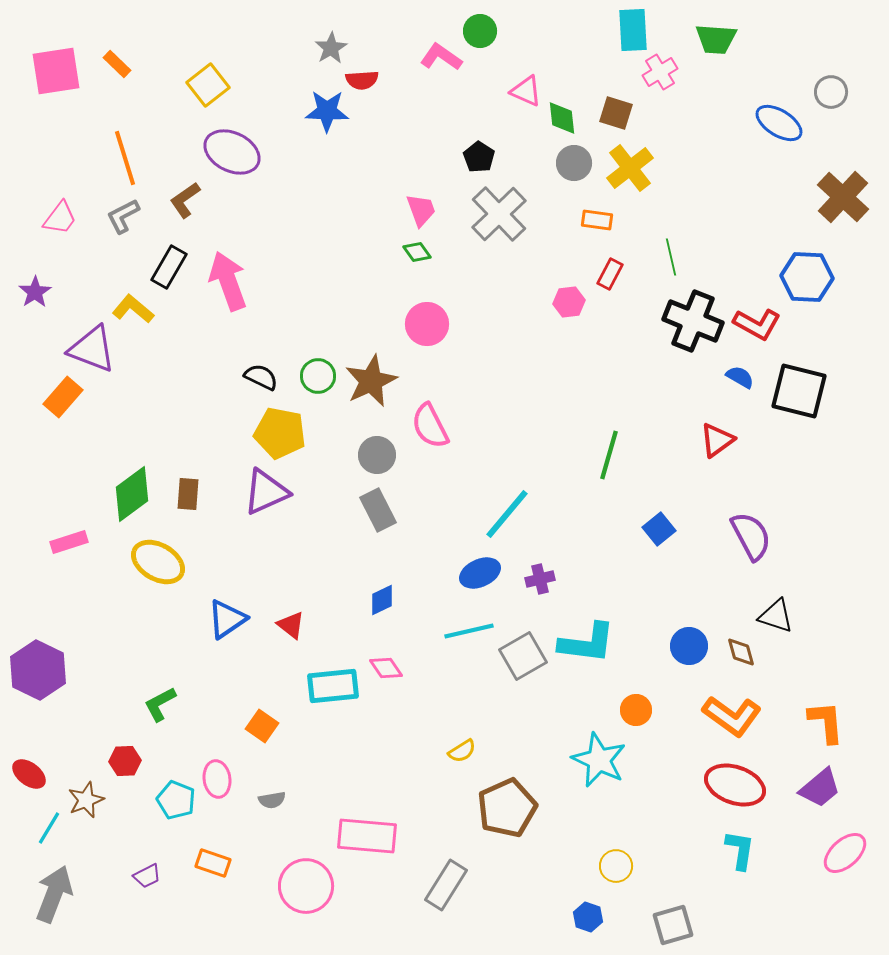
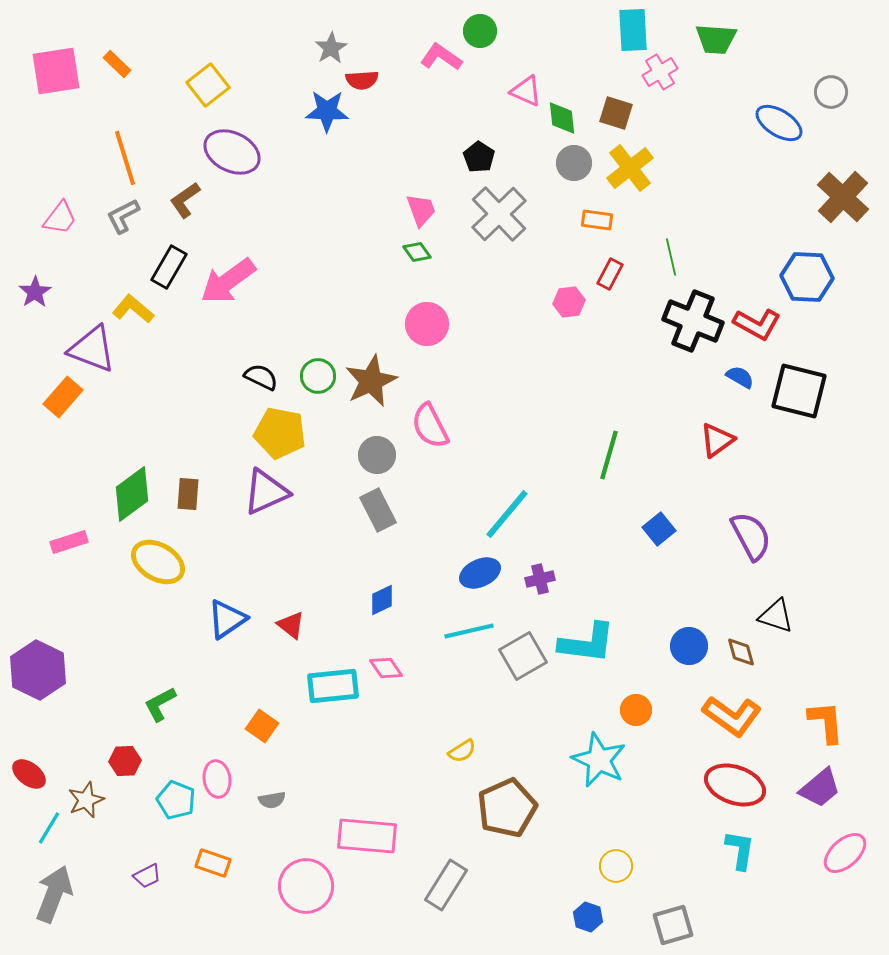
pink arrow at (228, 281): rotated 106 degrees counterclockwise
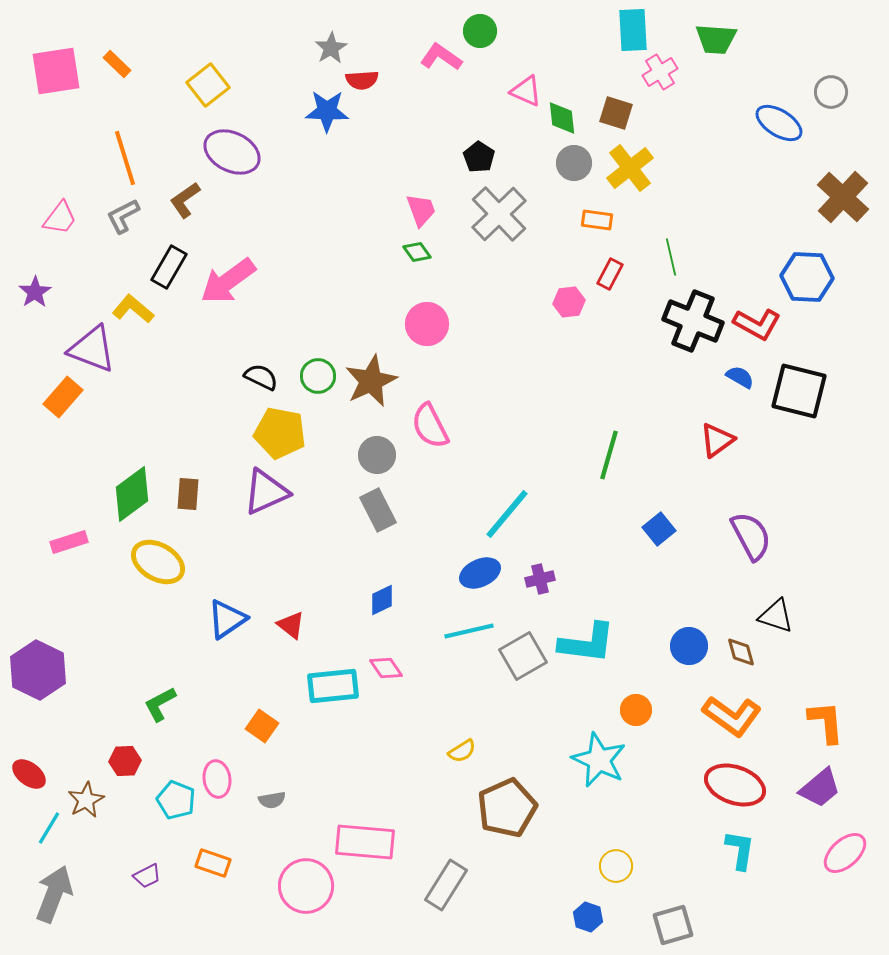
brown star at (86, 800): rotated 6 degrees counterclockwise
pink rectangle at (367, 836): moved 2 px left, 6 px down
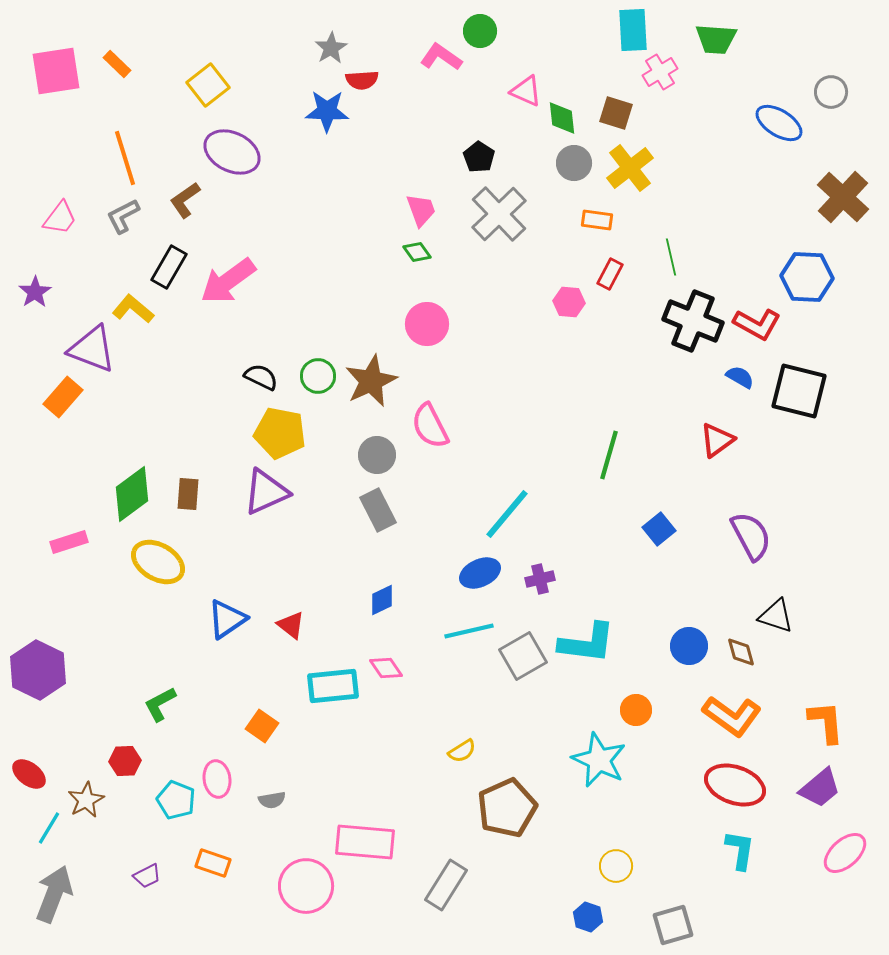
pink hexagon at (569, 302): rotated 12 degrees clockwise
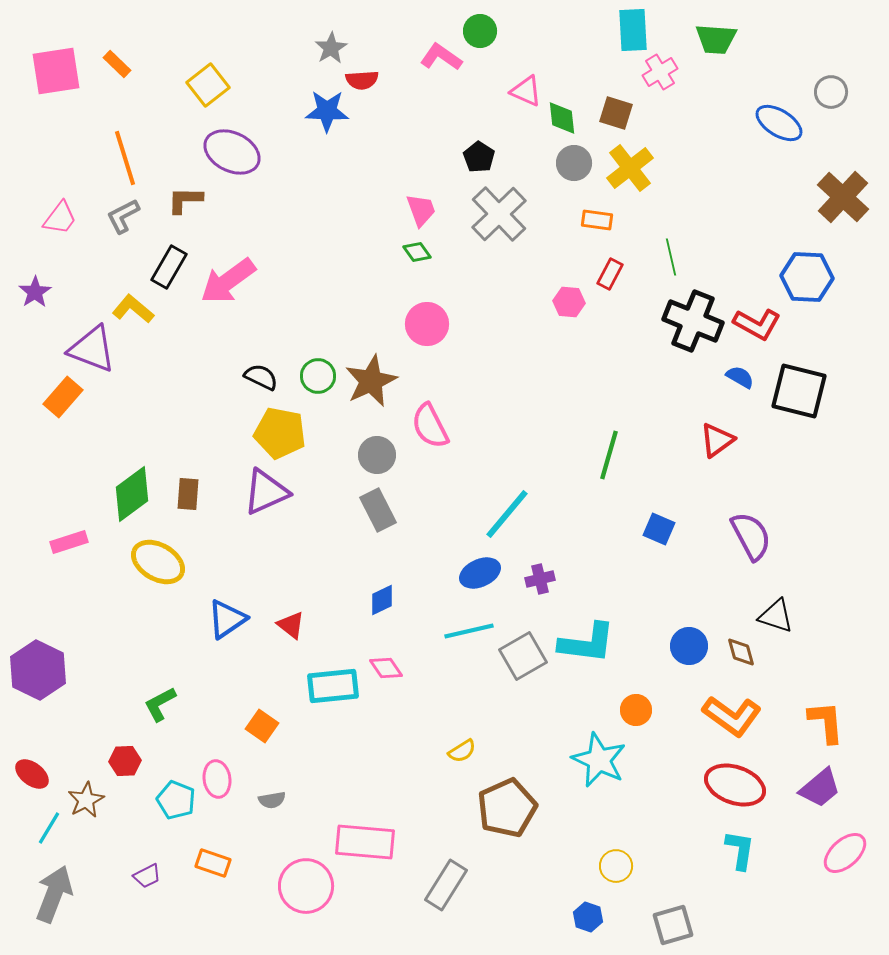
brown L-shape at (185, 200): rotated 36 degrees clockwise
blue square at (659, 529): rotated 28 degrees counterclockwise
red ellipse at (29, 774): moved 3 px right
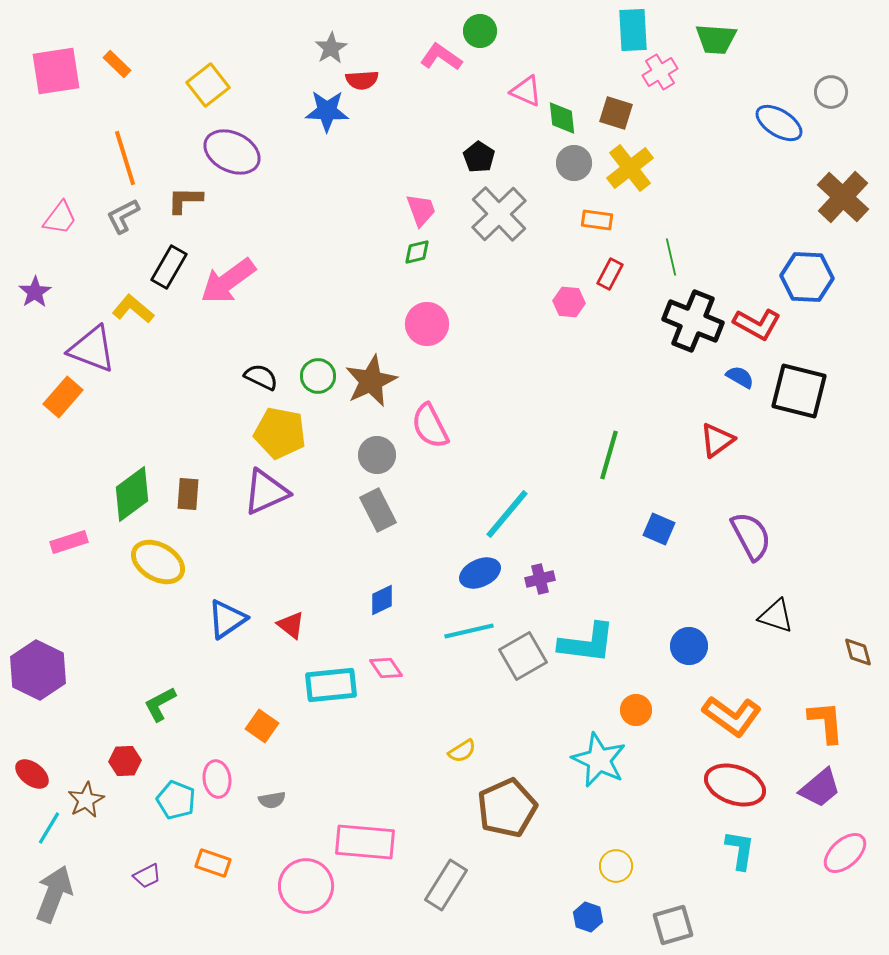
green diamond at (417, 252): rotated 68 degrees counterclockwise
brown diamond at (741, 652): moved 117 px right
cyan rectangle at (333, 686): moved 2 px left, 1 px up
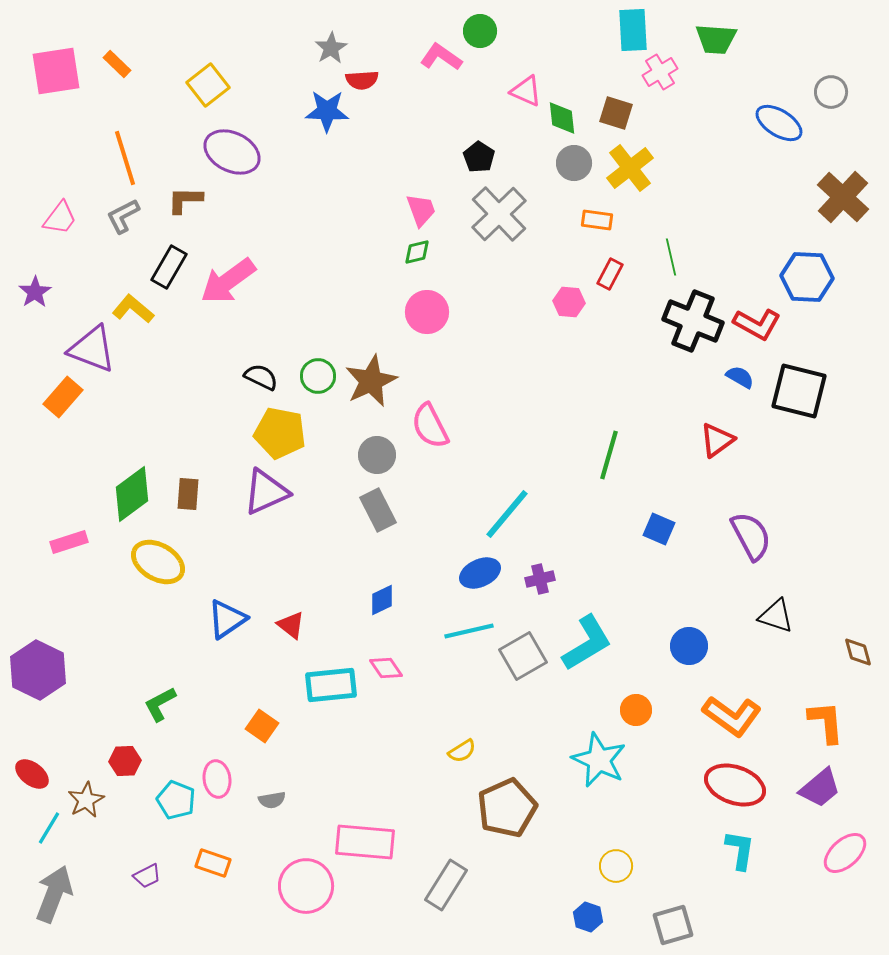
pink circle at (427, 324): moved 12 px up
cyan L-shape at (587, 643): rotated 38 degrees counterclockwise
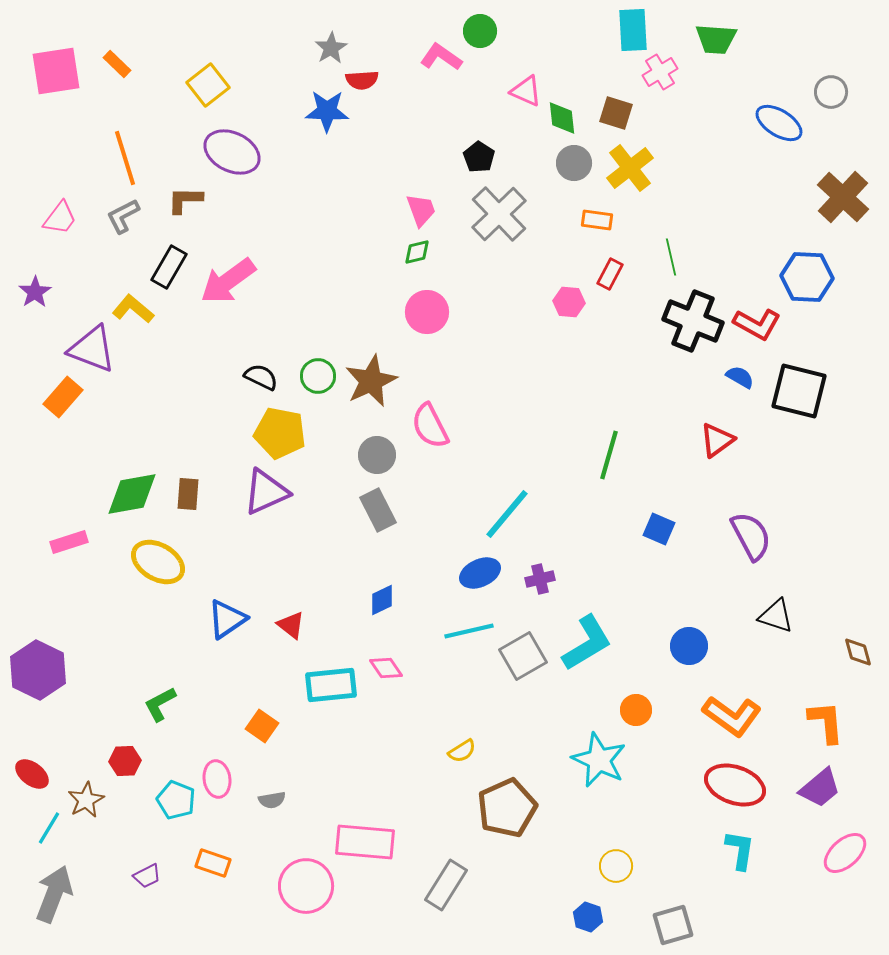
green diamond at (132, 494): rotated 26 degrees clockwise
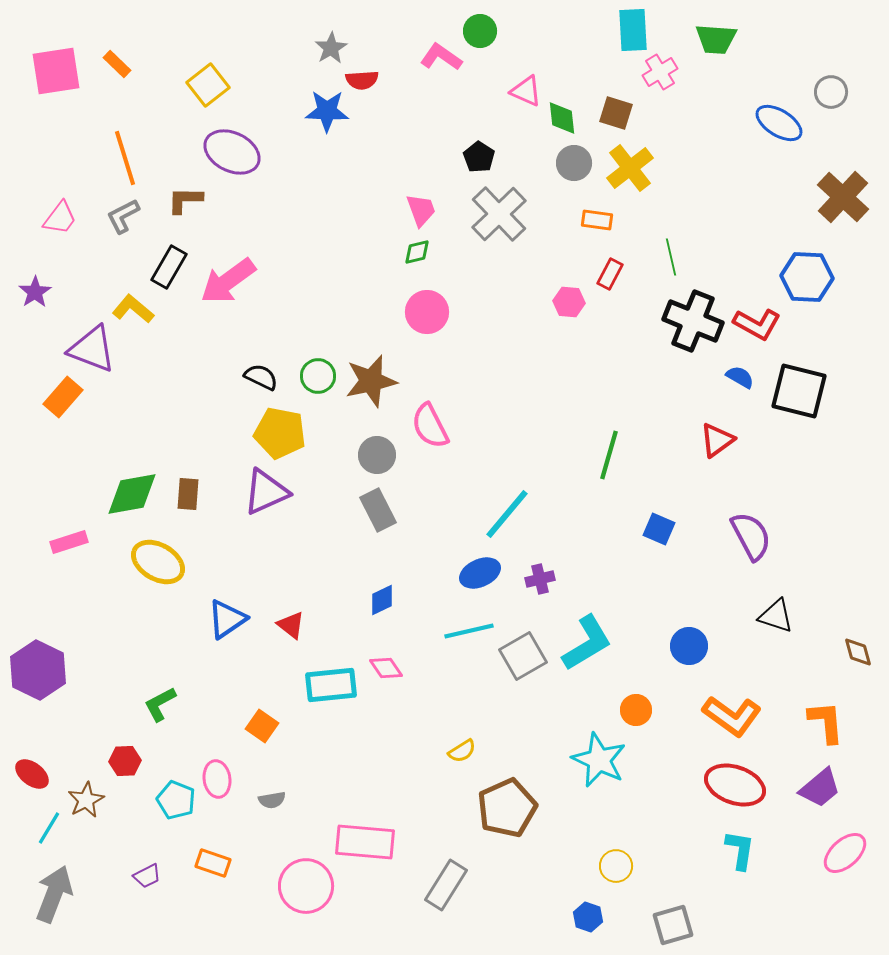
brown star at (371, 381): rotated 12 degrees clockwise
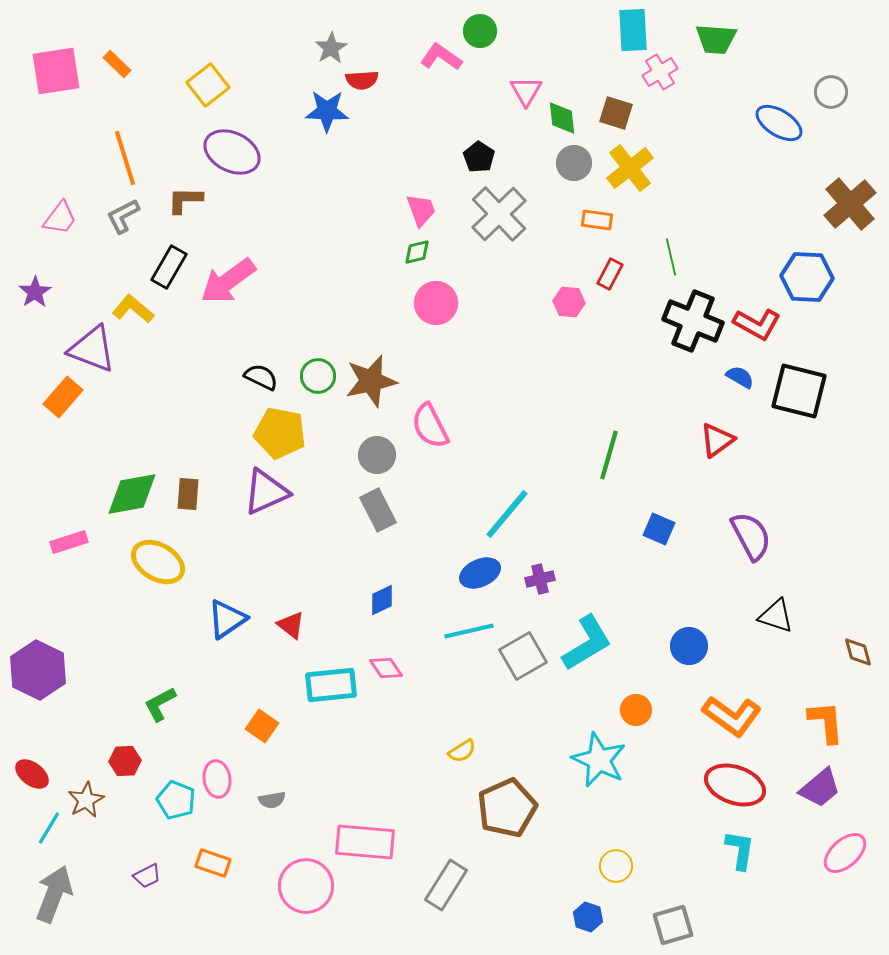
pink triangle at (526, 91): rotated 36 degrees clockwise
brown cross at (843, 197): moved 7 px right, 7 px down; rotated 6 degrees clockwise
pink circle at (427, 312): moved 9 px right, 9 px up
